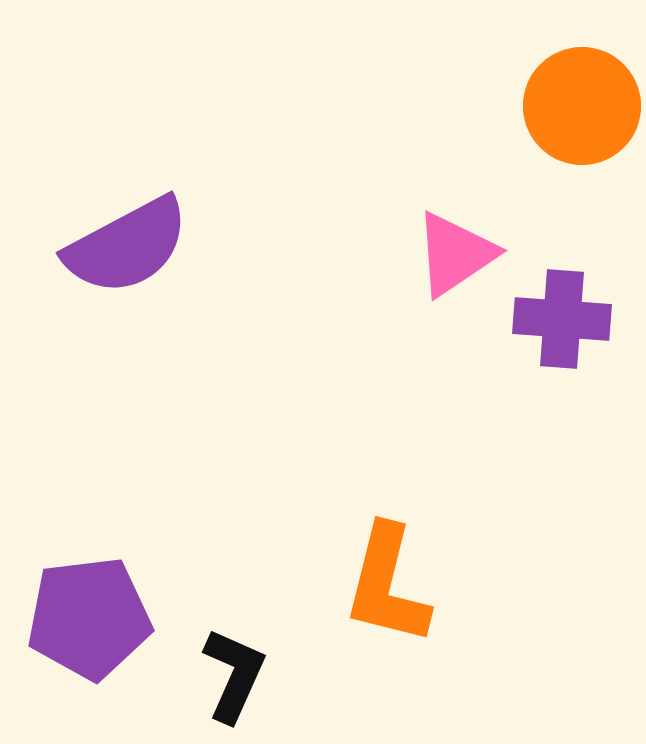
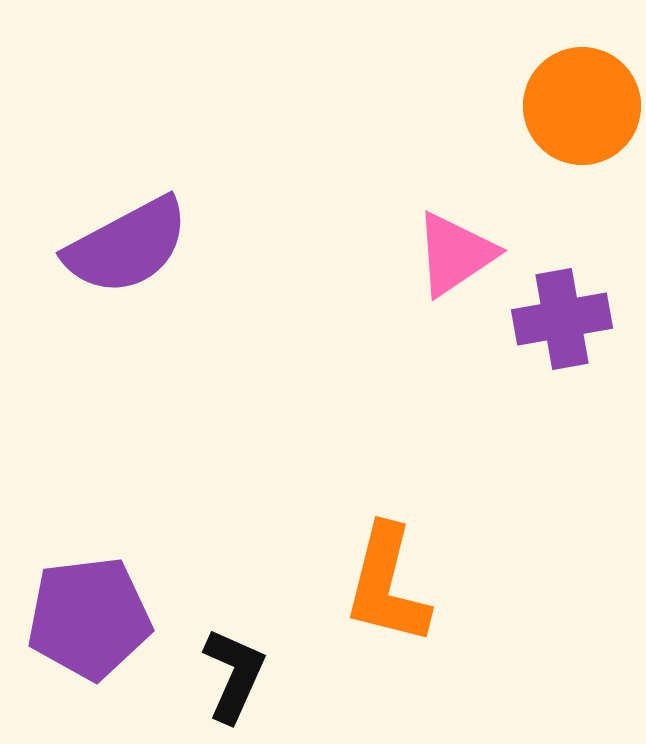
purple cross: rotated 14 degrees counterclockwise
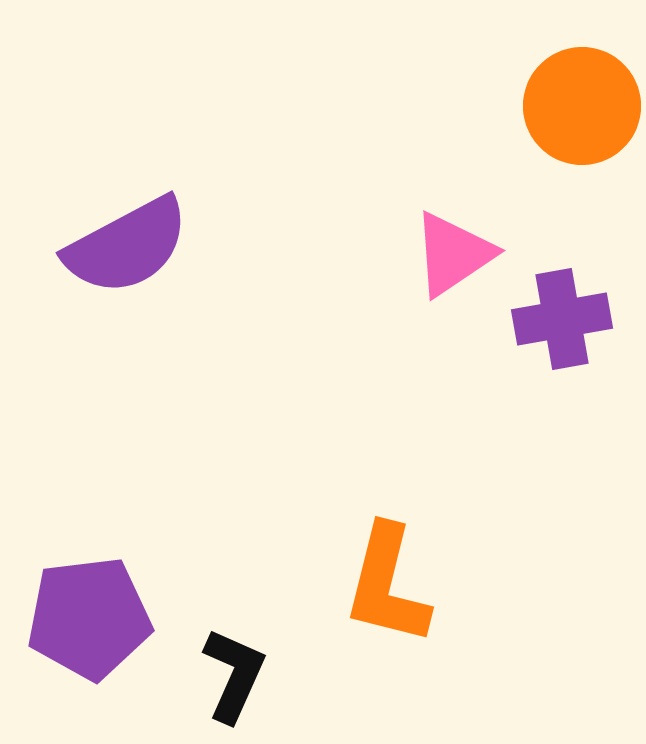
pink triangle: moved 2 px left
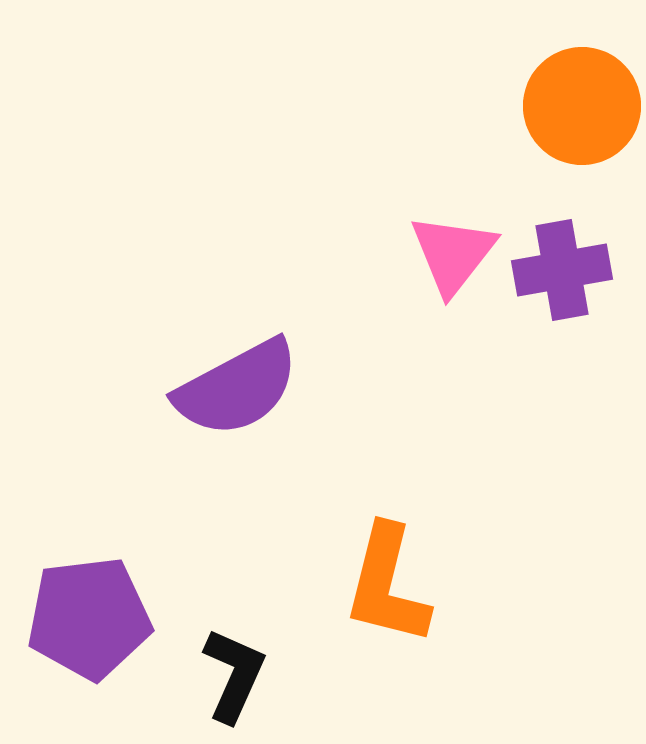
purple semicircle: moved 110 px right, 142 px down
pink triangle: rotated 18 degrees counterclockwise
purple cross: moved 49 px up
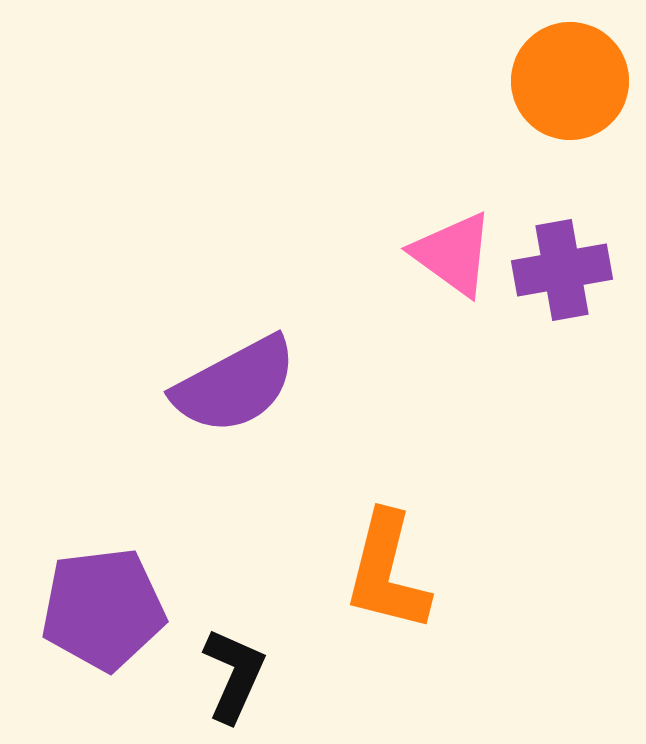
orange circle: moved 12 px left, 25 px up
pink triangle: rotated 32 degrees counterclockwise
purple semicircle: moved 2 px left, 3 px up
orange L-shape: moved 13 px up
purple pentagon: moved 14 px right, 9 px up
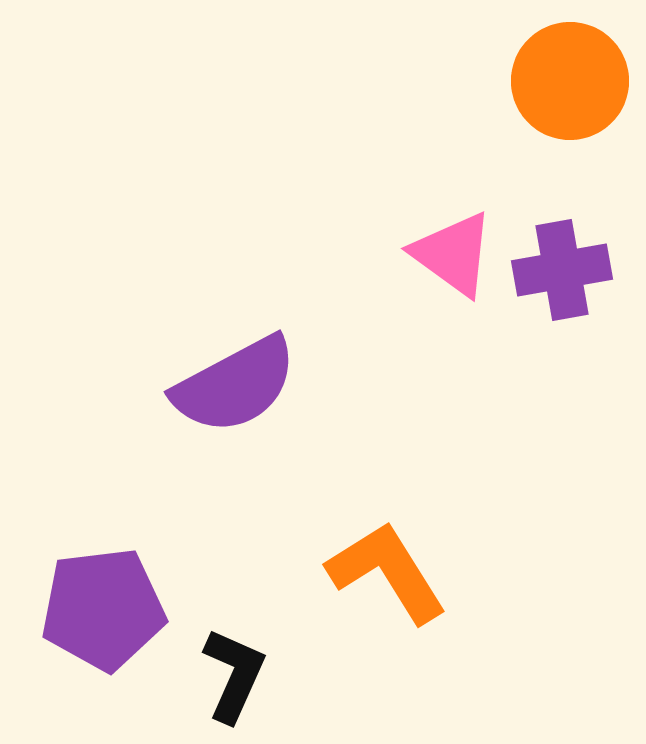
orange L-shape: rotated 134 degrees clockwise
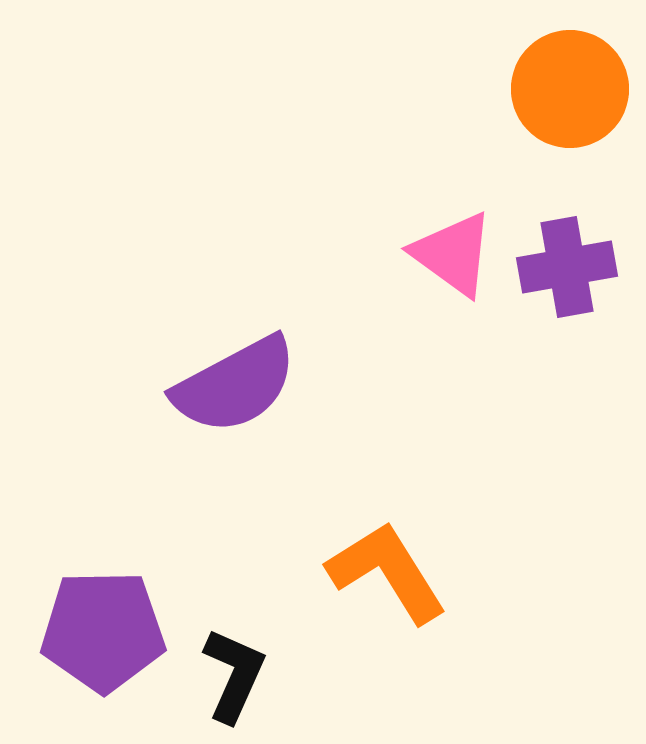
orange circle: moved 8 px down
purple cross: moved 5 px right, 3 px up
purple pentagon: moved 22 px down; rotated 6 degrees clockwise
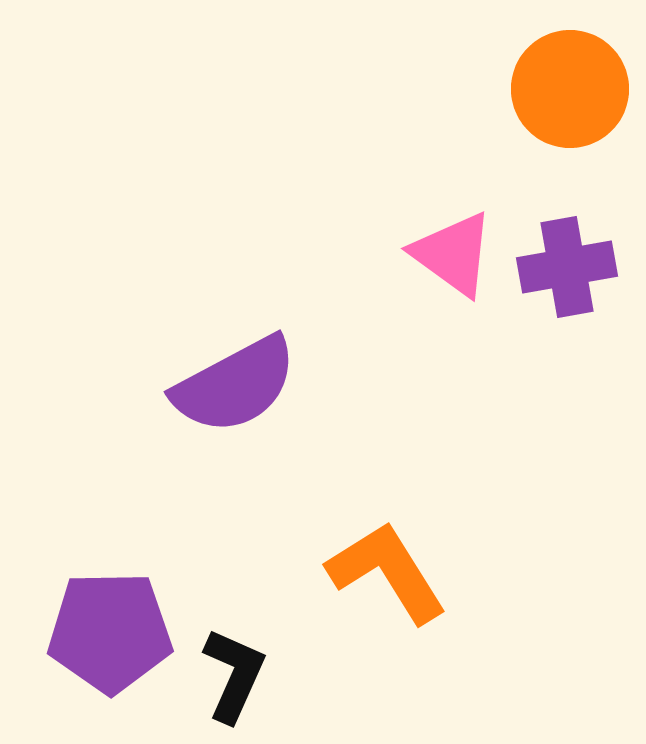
purple pentagon: moved 7 px right, 1 px down
